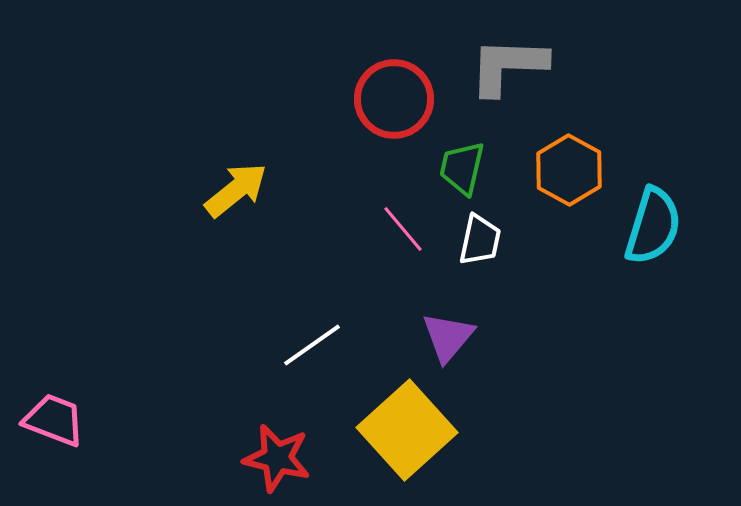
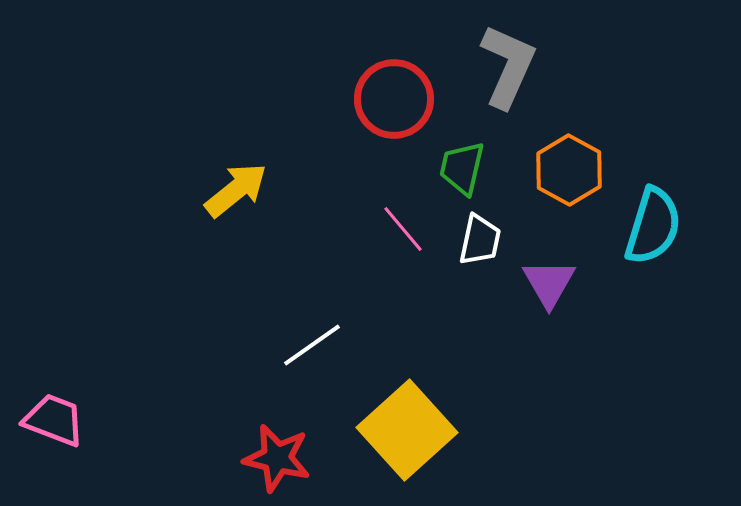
gray L-shape: rotated 112 degrees clockwise
purple triangle: moved 101 px right, 54 px up; rotated 10 degrees counterclockwise
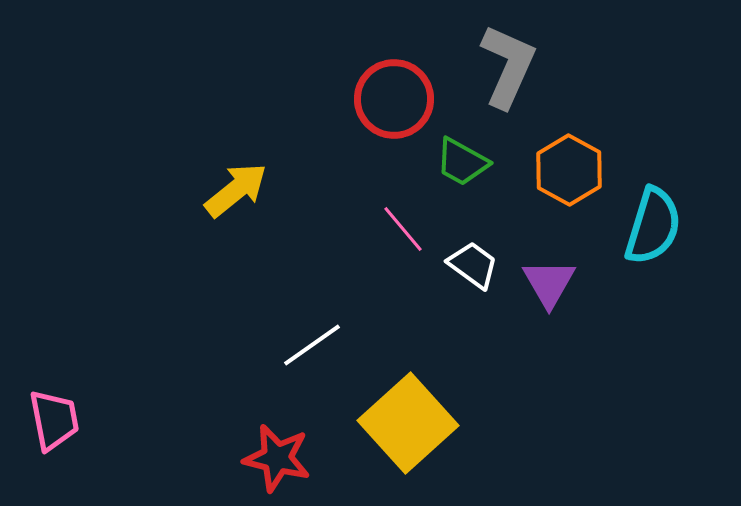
green trapezoid: moved 6 px up; rotated 74 degrees counterclockwise
white trapezoid: moved 7 px left, 25 px down; rotated 66 degrees counterclockwise
pink trapezoid: rotated 58 degrees clockwise
yellow square: moved 1 px right, 7 px up
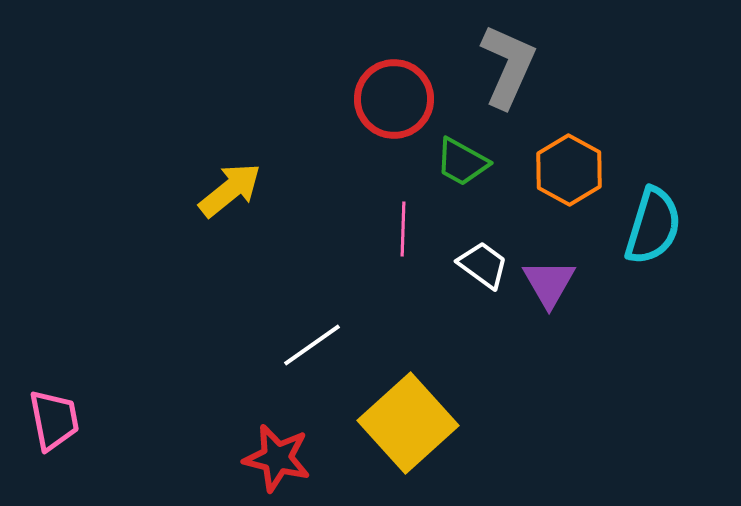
yellow arrow: moved 6 px left
pink line: rotated 42 degrees clockwise
white trapezoid: moved 10 px right
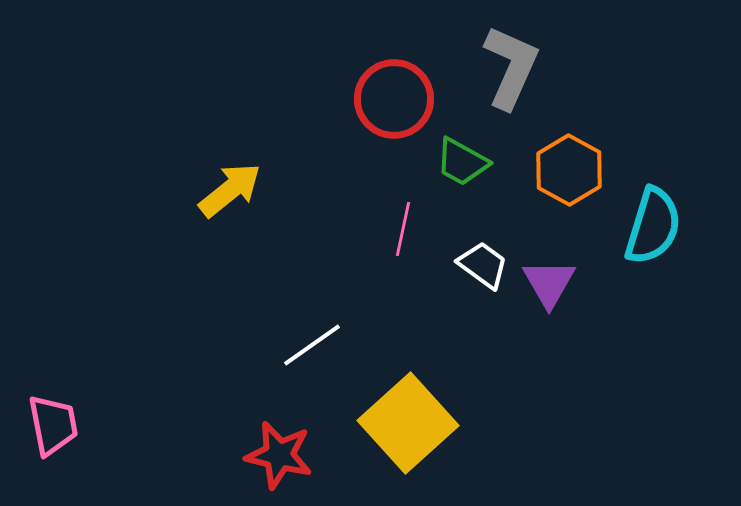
gray L-shape: moved 3 px right, 1 px down
pink line: rotated 10 degrees clockwise
pink trapezoid: moved 1 px left, 5 px down
red star: moved 2 px right, 3 px up
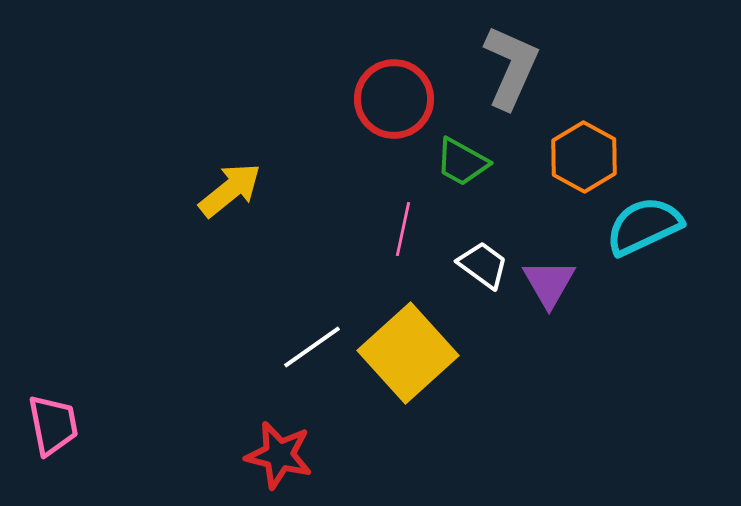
orange hexagon: moved 15 px right, 13 px up
cyan semicircle: moved 9 px left; rotated 132 degrees counterclockwise
white line: moved 2 px down
yellow square: moved 70 px up
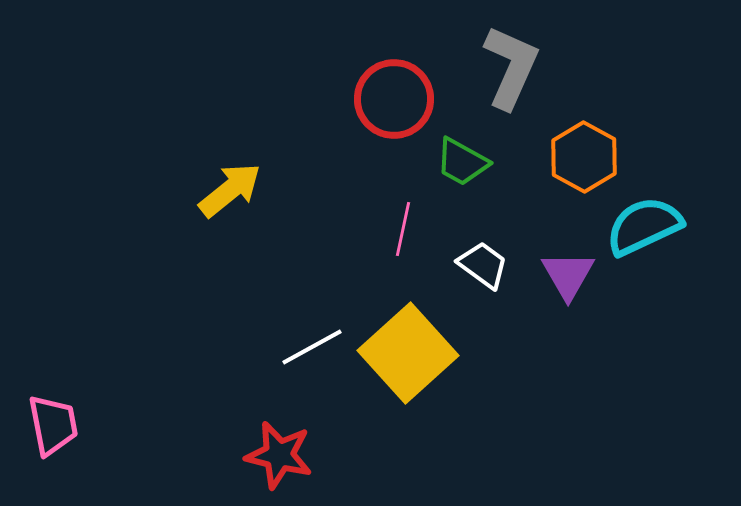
purple triangle: moved 19 px right, 8 px up
white line: rotated 6 degrees clockwise
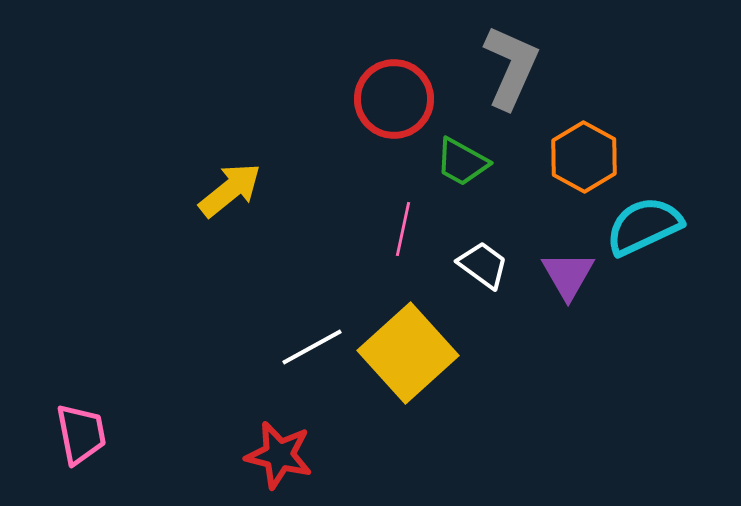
pink trapezoid: moved 28 px right, 9 px down
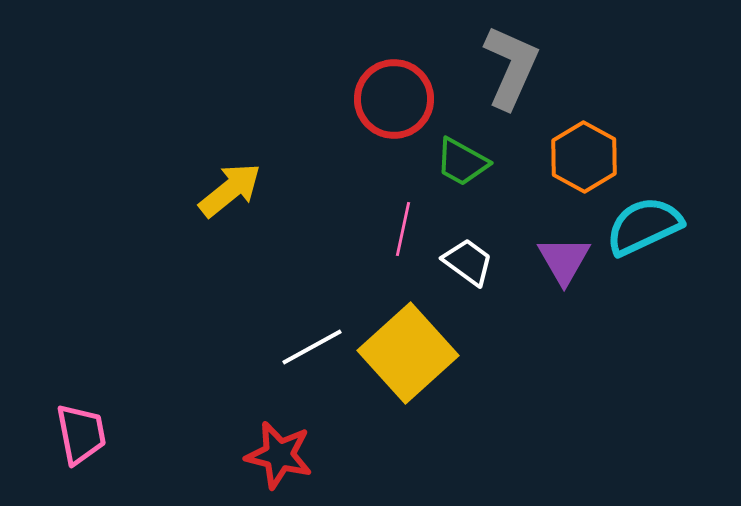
white trapezoid: moved 15 px left, 3 px up
purple triangle: moved 4 px left, 15 px up
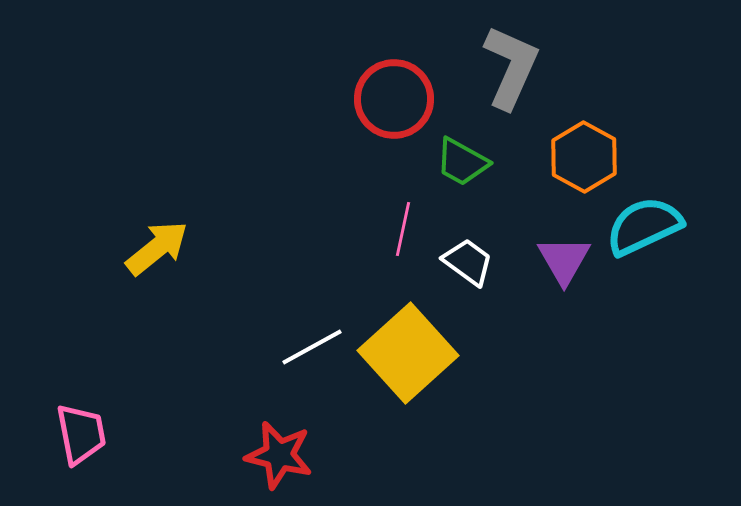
yellow arrow: moved 73 px left, 58 px down
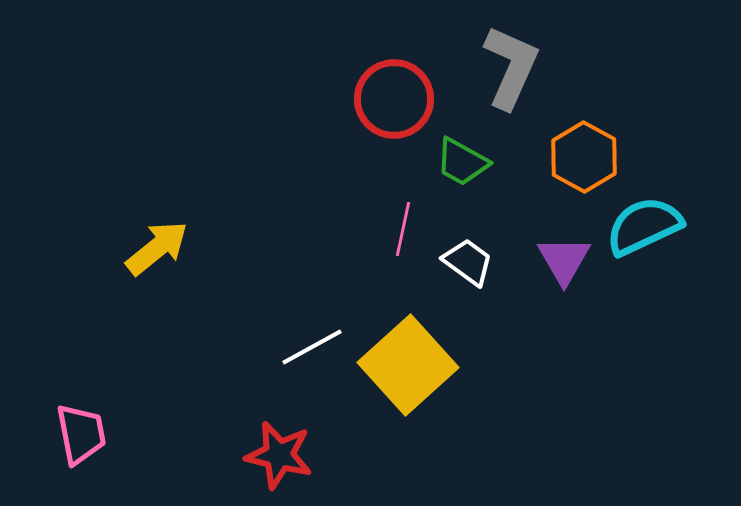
yellow square: moved 12 px down
